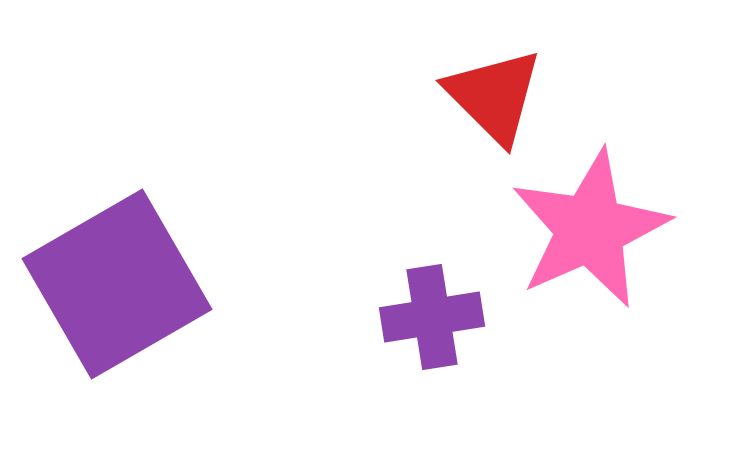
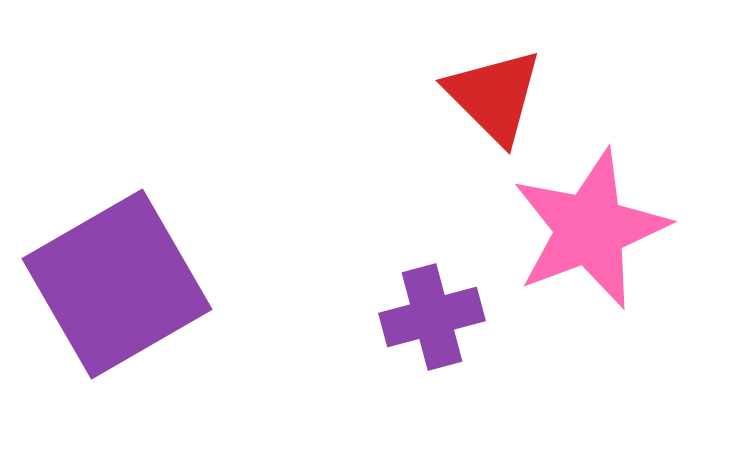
pink star: rotated 3 degrees clockwise
purple cross: rotated 6 degrees counterclockwise
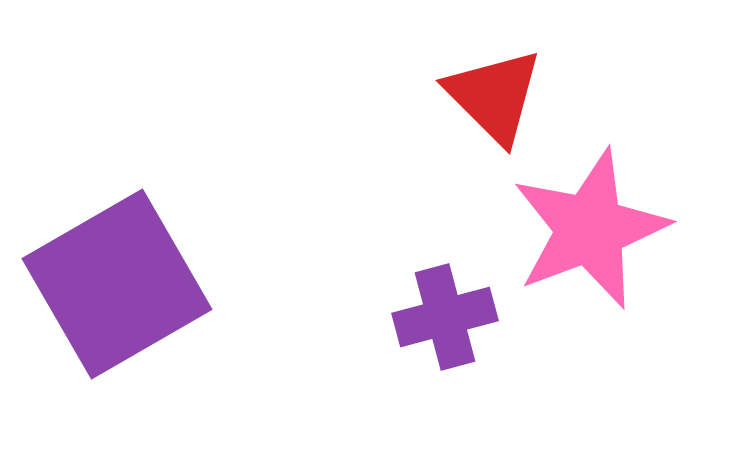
purple cross: moved 13 px right
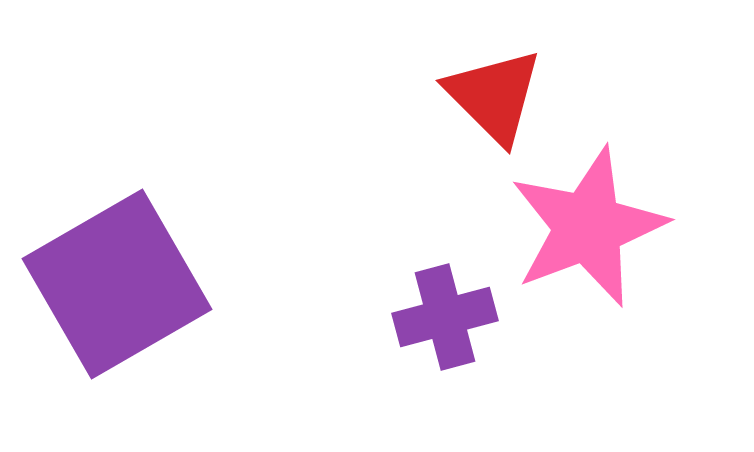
pink star: moved 2 px left, 2 px up
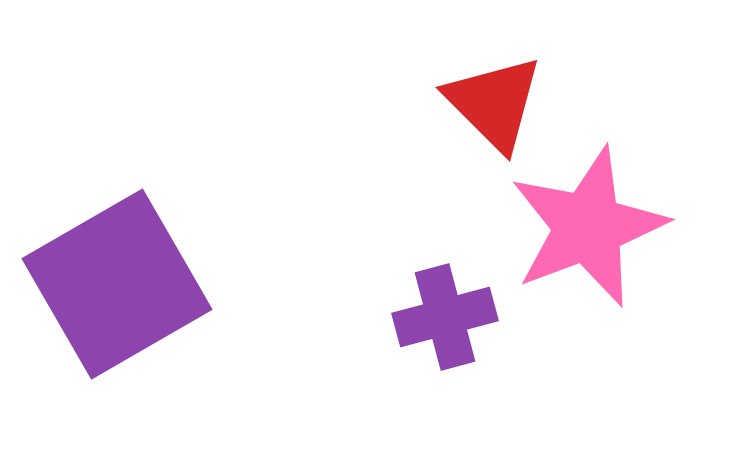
red triangle: moved 7 px down
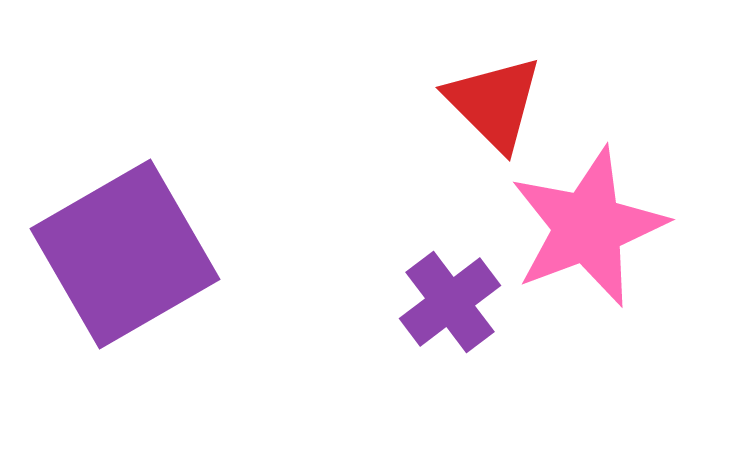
purple square: moved 8 px right, 30 px up
purple cross: moved 5 px right, 15 px up; rotated 22 degrees counterclockwise
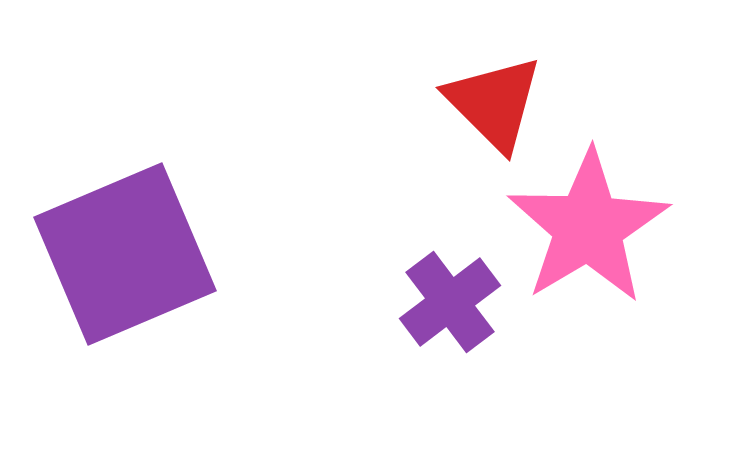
pink star: rotated 10 degrees counterclockwise
purple square: rotated 7 degrees clockwise
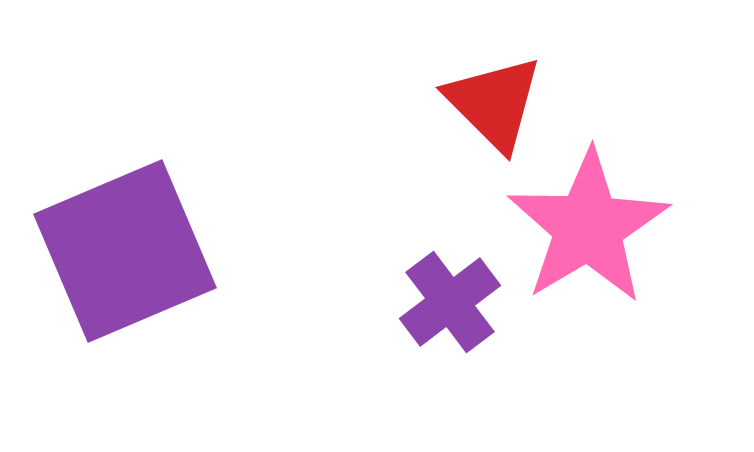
purple square: moved 3 px up
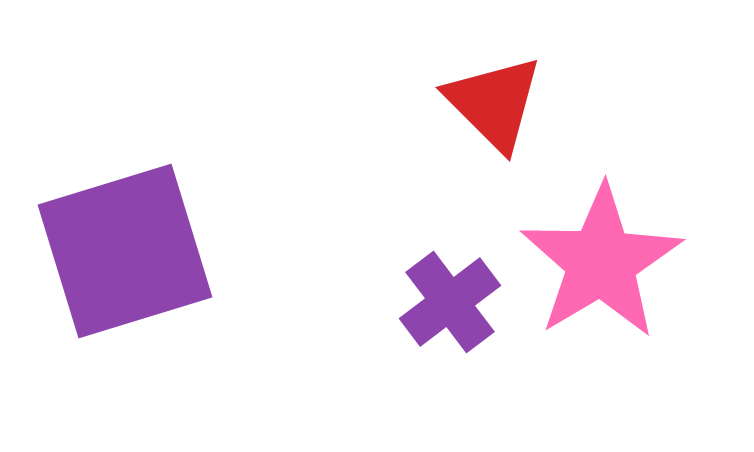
pink star: moved 13 px right, 35 px down
purple square: rotated 6 degrees clockwise
